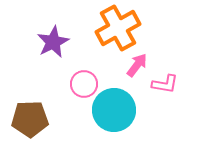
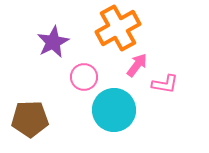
pink circle: moved 7 px up
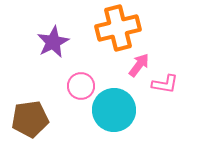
orange cross: rotated 15 degrees clockwise
pink arrow: moved 2 px right
pink circle: moved 3 px left, 9 px down
brown pentagon: rotated 6 degrees counterclockwise
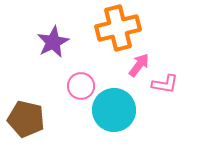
brown pentagon: moved 4 px left; rotated 21 degrees clockwise
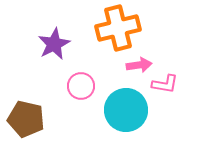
purple star: moved 1 px right, 2 px down
pink arrow: rotated 45 degrees clockwise
cyan circle: moved 12 px right
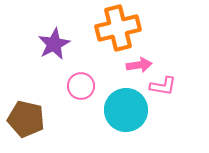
pink L-shape: moved 2 px left, 2 px down
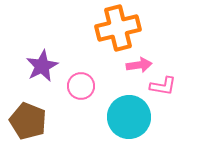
purple star: moved 12 px left, 22 px down
cyan circle: moved 3 px right, 7 px down
brown pentagon: moved 2 px right, 2 px down; rotated 9 degrees clockwise
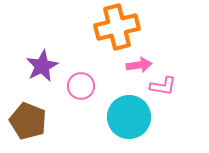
orange cross: moved 1 px left, 1 px up
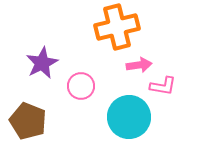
purple star: moved 3 px up
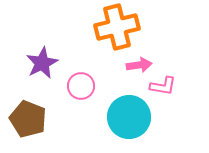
brown pentagon: moved 2 px up
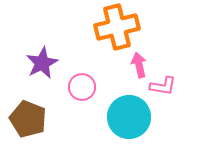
pink arrow: rotated 95 degrees counterclockwise
pink circle: moved 1 px right, 1 px down
